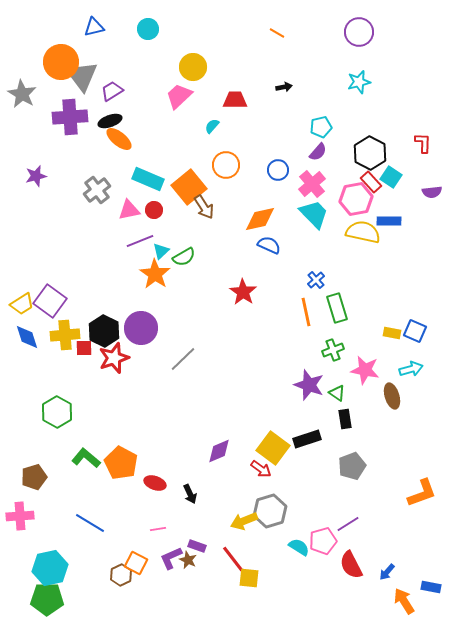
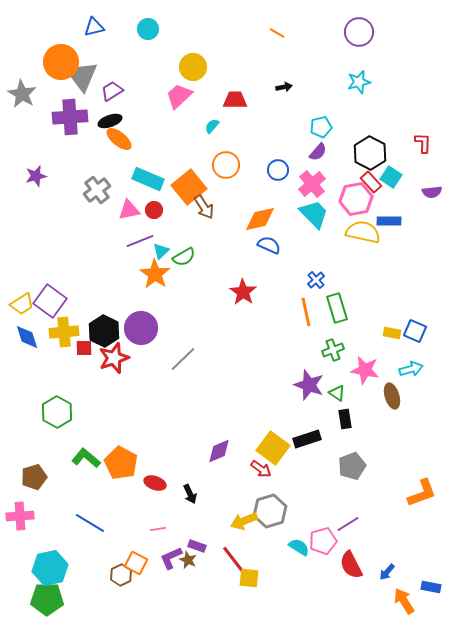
yellow cross at (65, 335): moved 1 px left, 3 px up
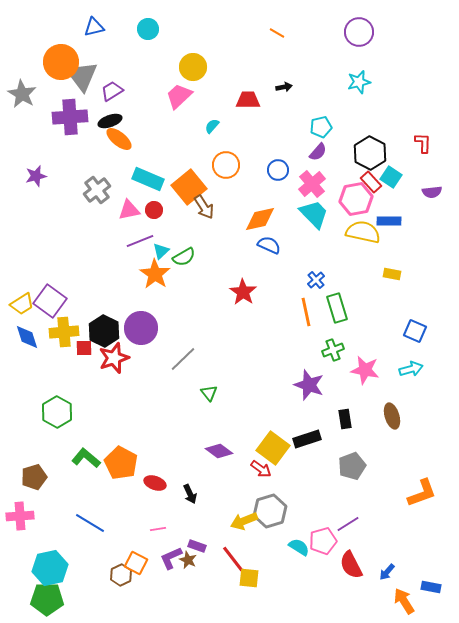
red trapezoid at (235, 100): moved 13 px right
yellow rectangle at (392, 333): moved 59 px up
green triangle at (337, 393): moved 128 px left; rotated 18 degrees clockwise
brown ellipse at (392, 396): moved 20 px down
purple diamond at (219, 451): rotated 60 degrees clockwise
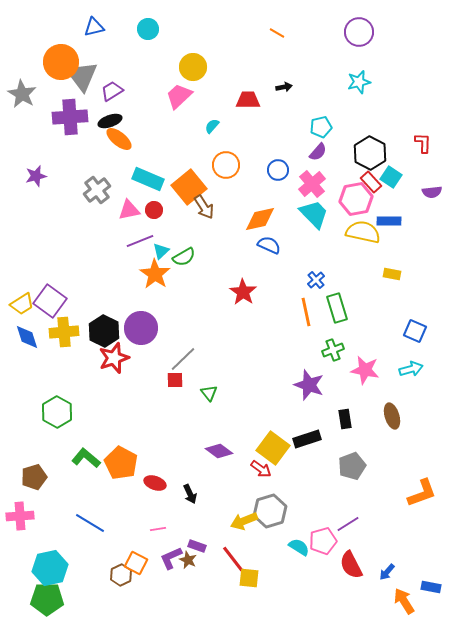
red square at (84, 348): moved 91 px right, 32 px down
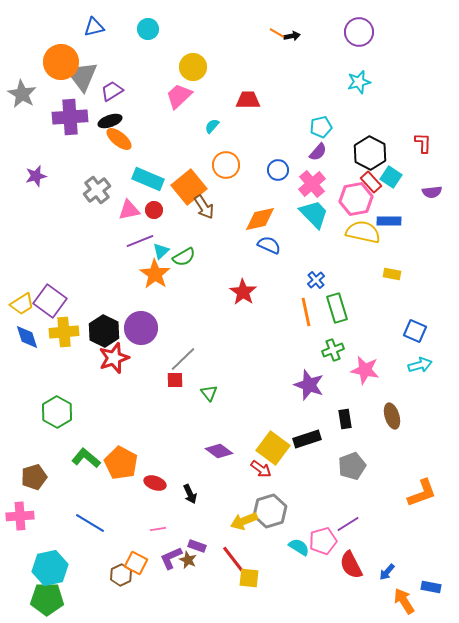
black arrow at (284, 87): moved 8 px right, 51 px up
cyan arrow at (411, 369): moved 9 px right, 4 px up
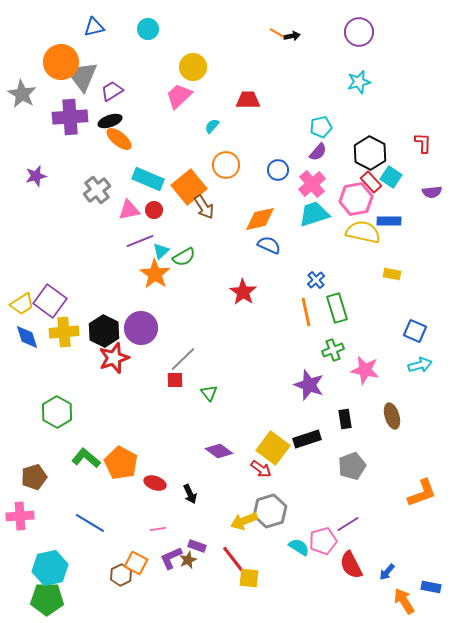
cyan trapezoid at (314, 214): rotated 64 degrees counterclockwise
brown star at (188, 560): rotated 24 degrees clockwise
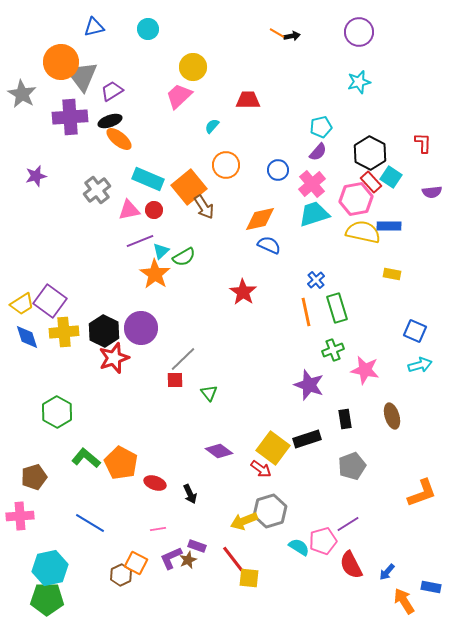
blue rectangle at (389, 221): moved 5 px down
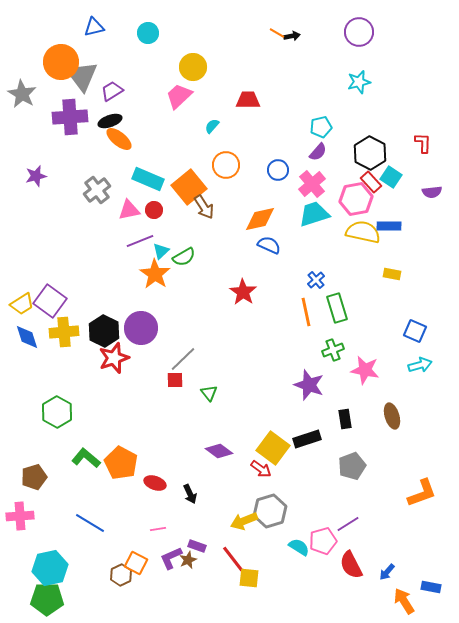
cyan circle at (148, 29): moved 4 px down
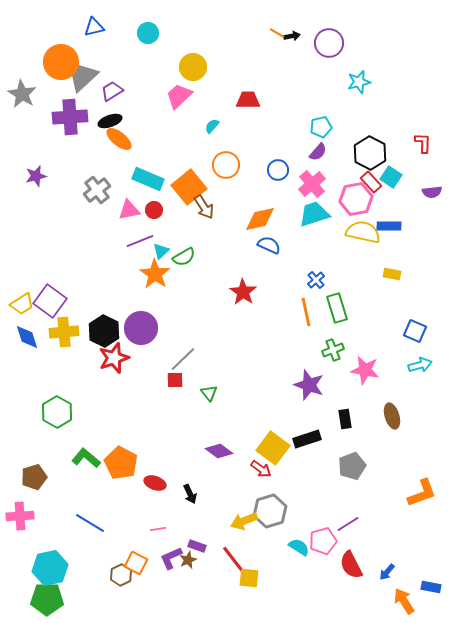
purple circle at (359, 32): moved 30 px left, 11 px down
gray triangle at (82, 76): rotated 24 degrees clockwise
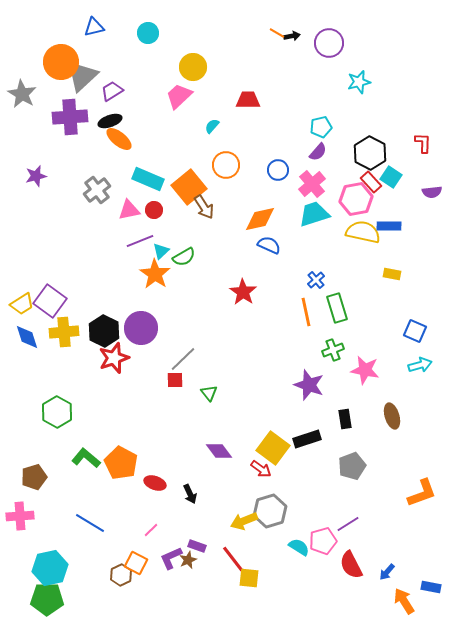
purple diamond at (219, 451): rotated 16 degrees clockwise
pink line at (158, 529): moved 7 px left, 1 px down; rotated 35 degrees counterclockwise
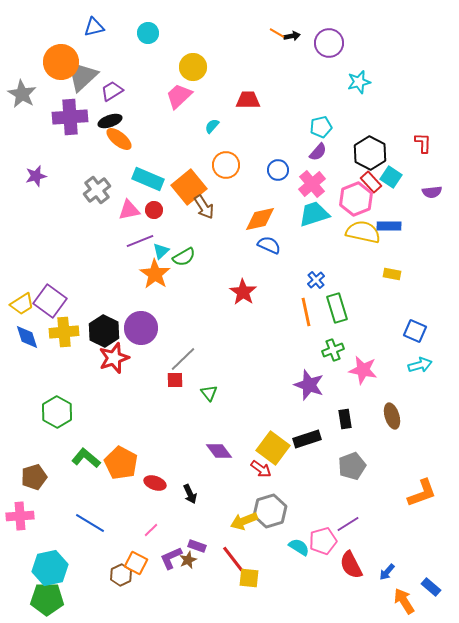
pink hexagon at (356, 199): rotated 12 degrees counterclockwise
pink star at (365, 370): moved 2 px left
blue rectangle at (431, 587): rotated 30 degrees clockwise
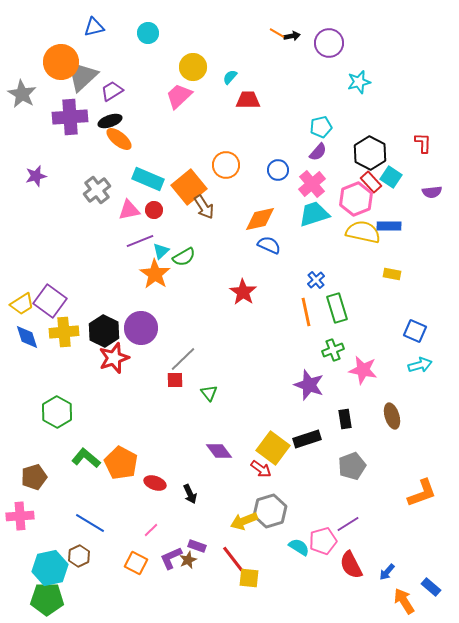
cyan semicircle at (212, 126): moved 18 px right, 49 px up
brown hexagon at (121, 575): moved 42 px left, 19 px up
